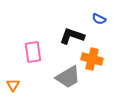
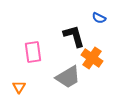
blue semicircle: moved 1 px up
black L-shape: moved 2 px right; rotated 55 degrees clockwise
orange cross: moved 1 px up; rotated 20 degrees clockwise
orange triangle: moved 6 px right, 2 px down
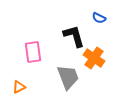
orange cross: moved 2 px right
gray trapezoid: rotated 80 degrees counterclockwise
orange triangle: rotated 32 degrees clockwise
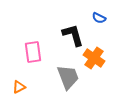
black L-shape: moved 1 px left, 1 px up
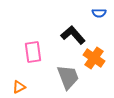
blue semicircle: moved 5 px up; rotated 24 degrees counterclockwise
black L-shape: rotated 25 degrees counterclockwise
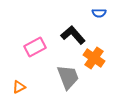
pink rectangle: moved 2 px right, 5 px up; rotated 70 degrees clockwise
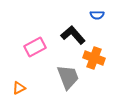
blue semicircle: moved 2 px left, 2 px down
orange cross: rotated 15 degrees counterclockwise
orange triangle: moved 1 px down
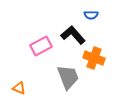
blue semicircle: moved 6 px left
pink rectangle: moved 6 px right, 1 px up
orange triangle: rotated 48 degrees clockwise
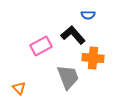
blue semicircle: moved 3 px left
orange cross: moved 1 px left; rotated 15 degrees counterclockwise
orange triangle: rotated 24 degrees clockwise
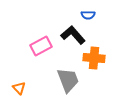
orange cross: moved 1 px right
gray trapezoid: moved 3 px down
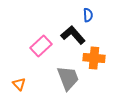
blue semicircle: rotated 96 degrees counterclockwise
pink rectangle: rotated 15 degrees counterclockwise
gray trapezoid: moved 2 px up
orange triangle: moved 4 px up
